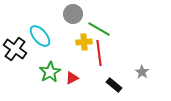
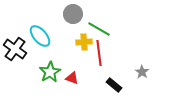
red triangle: rotated 48 degrees clockwise
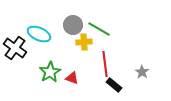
gray circle: moved 11 px down
cyan ellipse: moved 1 px left, 2 px up; rotated 25 degrees counterclockwise
black cross: moved 1 px up
red line: moved 6 px right, 11 px down
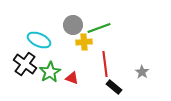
green line: moved 1 px up; rotated 50 degrees counterclockwise
cyan ellipse: moved 6 px down
black cross: moved 10 px right, 16 px down
black rectangle: moved 2 px down
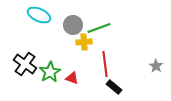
cyan ellipse: moved 25 px up
gray star: moved 14 px right, 6 px up
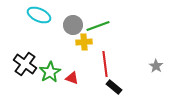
green line: moved 1 px left, 2 px up
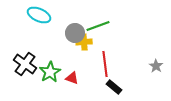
gray circle: moved 2 px right, 8 px down
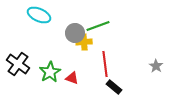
black cross: moved 7 px left
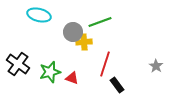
cyan ellipse: rotated 10 degrees counterclockwise
green line: moved 2 px right, 4 px up
gray circle: moved 2 px left, 1 px up
red line: rotated 25 degrees clockwise
green star: rotated 15 degrees clockwise
black rectangle: moved 3 px right, 2 px up; rotated 14 degrees clockwise
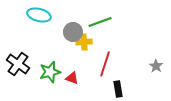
black rectangle: moved 1 px right, 4 px down; rotated 28 degrees clockwise
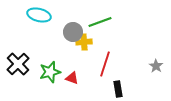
black cross: rotated 10 degrees clockwise
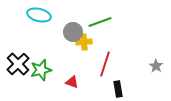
green star: moved 9 px left, 2 px up
red triangle: moved 4 px down
